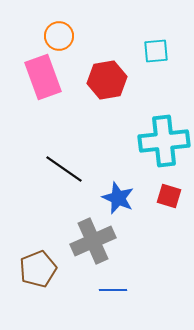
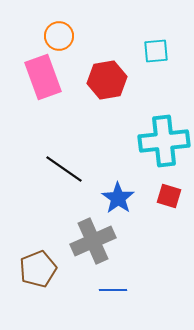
blue star: rotated 12 degrees clockwise
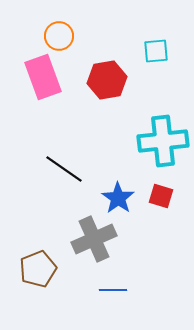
cyan cross: moved 1 px left
red square: moved 8 px left
gray cross: moved 1 px right, 2 px up
